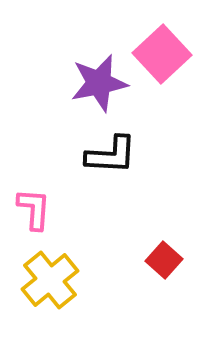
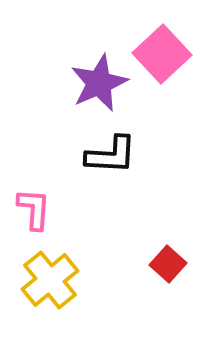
purple star: rotated 12 degrees counterclockwise
red square: moved 4 px right, 4 px down
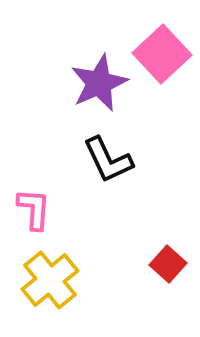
black L-shape: moved 3 px left, 5 px down; rotated 62 degrees clockwise
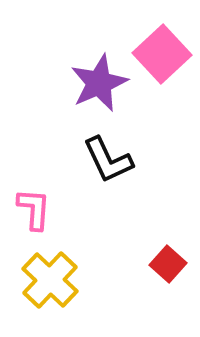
yellow cross: rotated 8 degrees counterclockwise
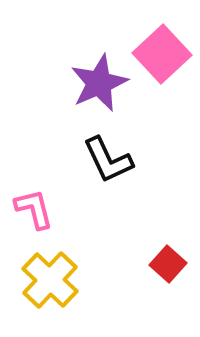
pink L-shape: rotated 18 degrees counterclockwise
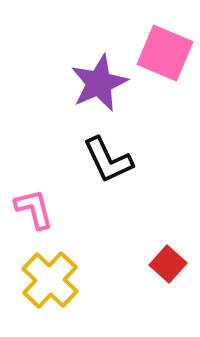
pink square: moved 3 px right, 1 px up; rotated 24 degrees counterclockwise
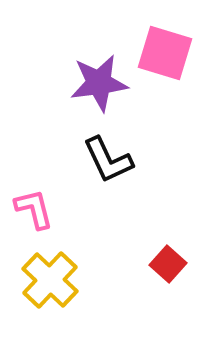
pink square: rotated 6 degrees counterclockwise
purple star: rotated 16 degrees clockwise
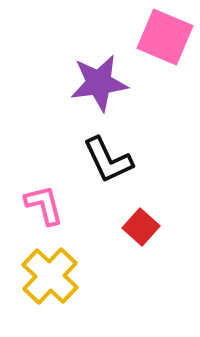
pink square: moved 16 px up; rotated 6 degrees clockwise
pink L-shape: moved 10 px right, 4 px up
red square: moved 27 px left, 37 px up
yellow cross: moved 4 px up
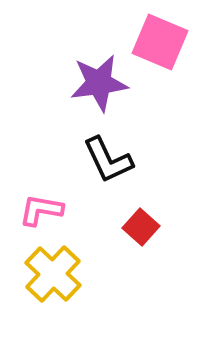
pink square: moved 5 px left, 5 px down
pink L-shape: moved 3 px left, 5 px down; rotated 66 degrees counterclockwise
yellow cross: moved 3 px right, 2 px up
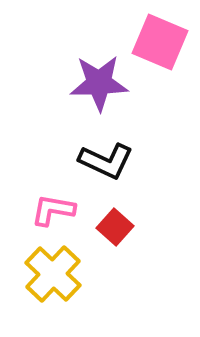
purple star: rotated 6 degrees clockwise
black L-shape: moved 2 px left, 1 px down; rotated 40 degrees counterclockwise
pink L-shape: moved 12 px right
red square: moved 26 px left
